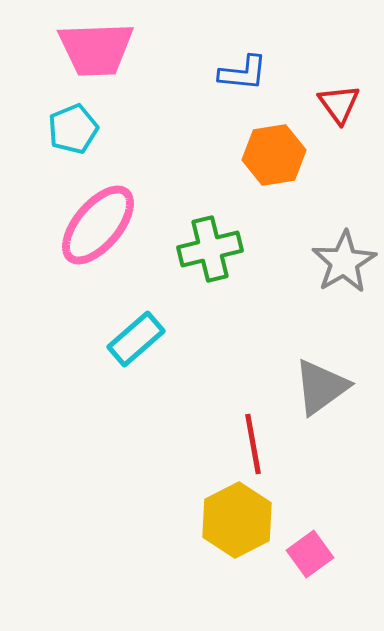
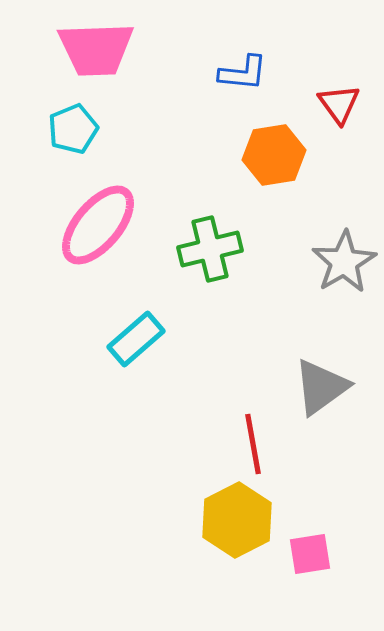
pink square: rotated 27 degrees clockwise
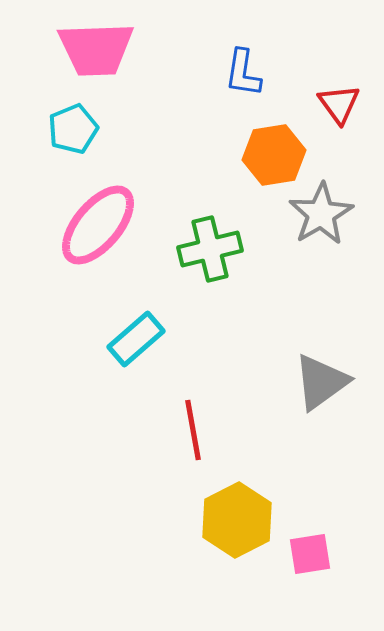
blue L-shape: rotated 93 degrees clockwise
gray star: moved 23 px left, 48 px up
gray triangle: moved 5 px up
red line: moved 60 px left, 14 px up
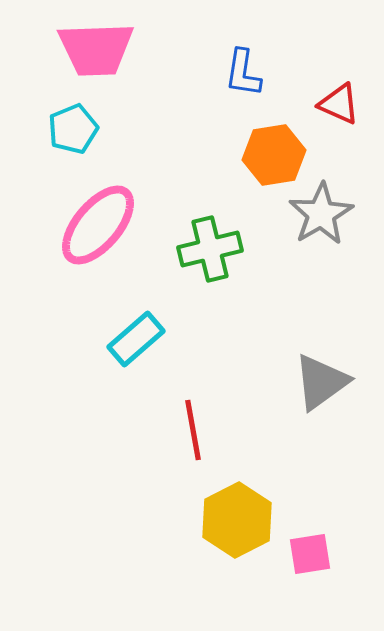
red triangle: rotated 30 degrees counterclockwise
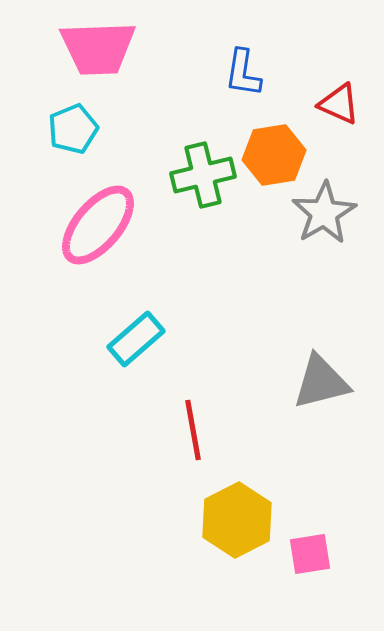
pink trapezoid: moved 2 px right, 1 px up
gray star: moved 3 px right, 1 px up
green cross: moved 7 px left, 74 px up
gray triangle: rotated 22 degrees clockwise
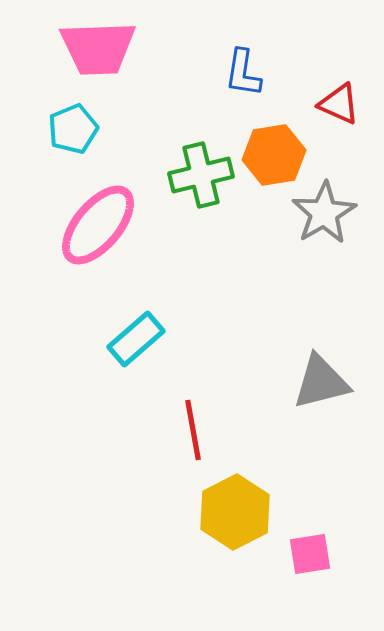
green cross: moved 2 px left
yellow hexagon: moved 2 px left, 8 px up
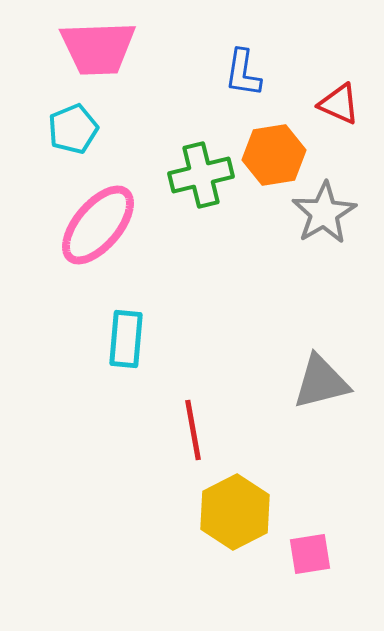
cyan rectangle: moved 10 px left; rotated 44 degrees counterclockwise
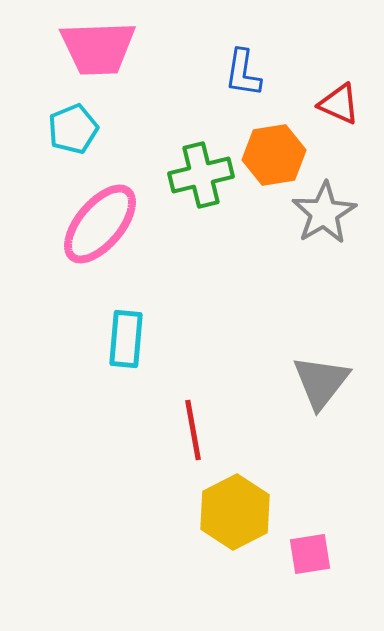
pink ellipse: moved 2 px right, 1 px up
gray triangle: rotated 38 degrees counterclockwise
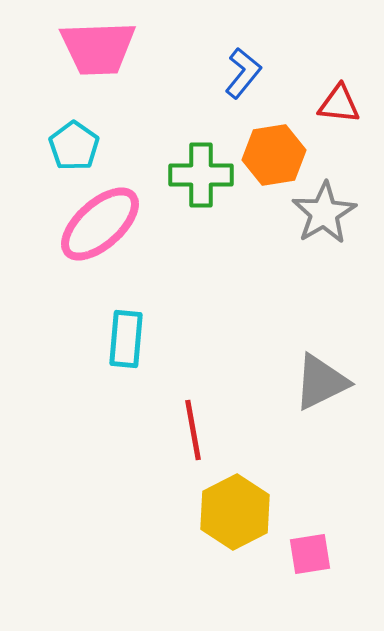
blue L-shape: rotated 150 degrees counterclockwise
red triangle: rotated 18 degrees counterclockwise
cyan pentagon: moved 1 px right, 17 px down; rotated 15 degrees counterclockwise
green cross: rotated 14 degrees clockwise
pink ellipse: rotated 8 degrees clockwise
gray triangle: rotated 26 degrees clockwise
